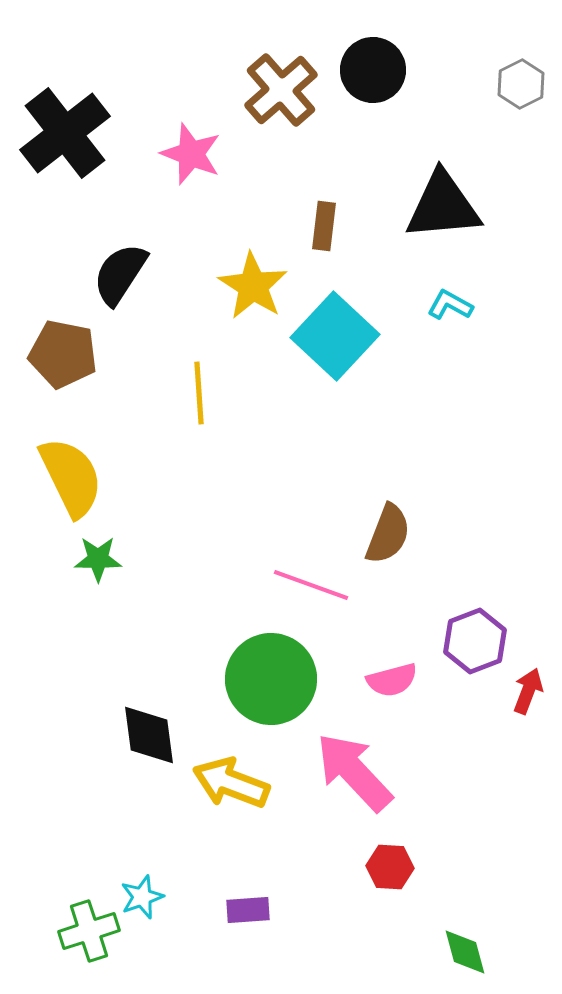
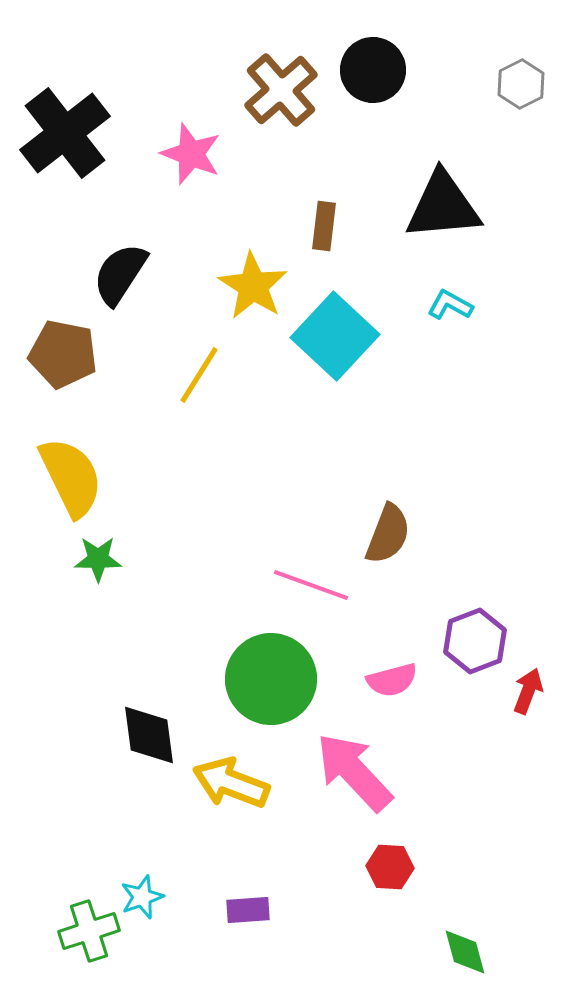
yellow line: moved 18 px up; rotated 36 degrees clockwise
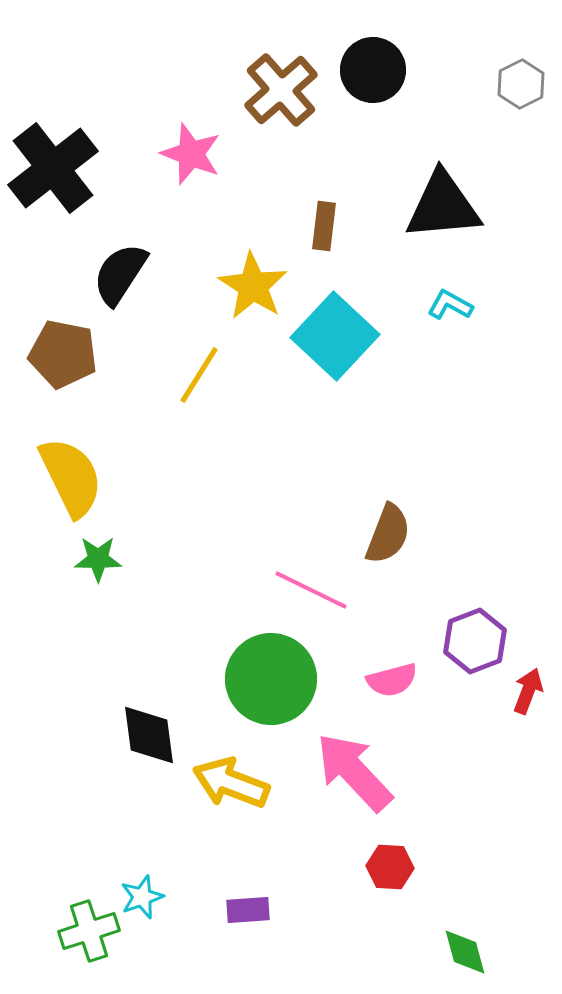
black cross: moved 12 px left, 35 px down
pink line: moved 5 px down; rotated 6 degrees clockwise
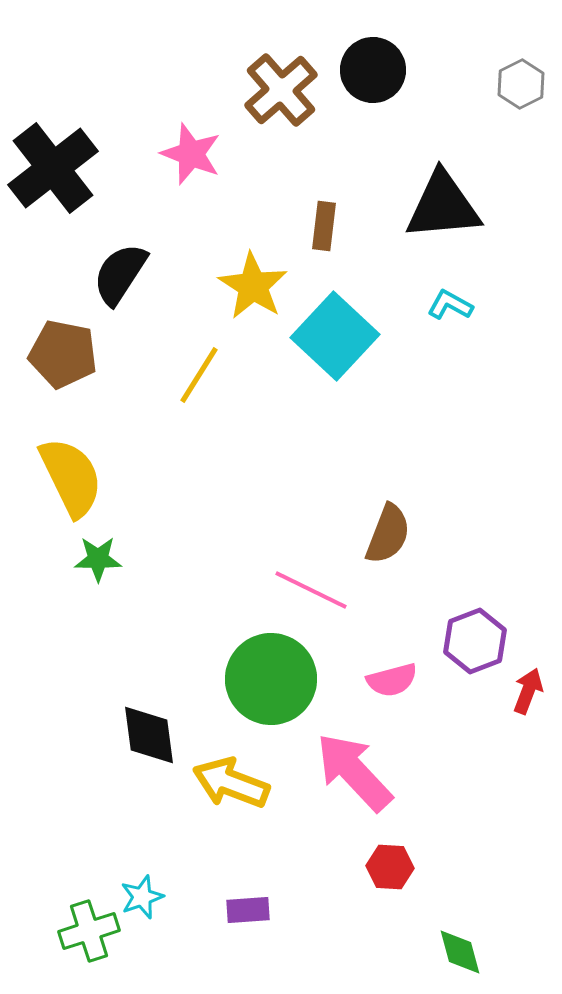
green diamond: moved 5 px left
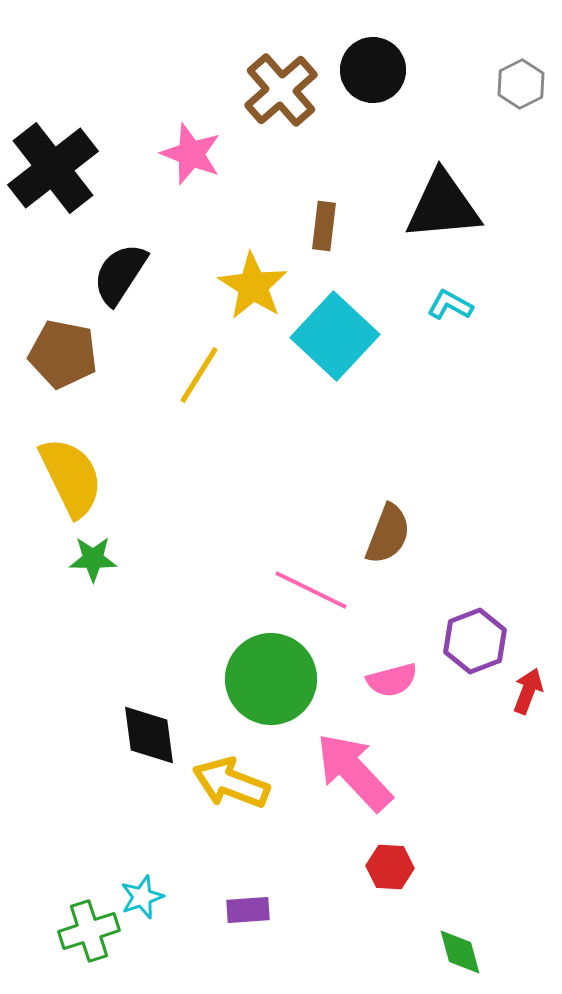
green star: moved 5 px left
